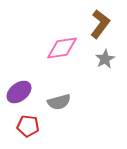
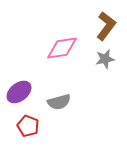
brown L-shape: moved 6 px right, 2 px down
gray star: rotated 18 degrees clockwise
red pentagon: rotated 15 degrees clockwise
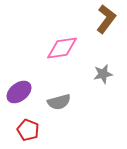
brown L-shape: moved 7 px up
gray star: moved 2 px left, 15 px down
red pentagon: moved 4 px down
